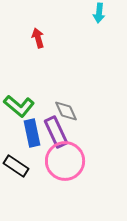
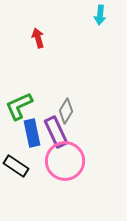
cyan arrow: moved 1 px right, 2 px down
green L-shape: rotated 116 degrees clockwise
gray diamond: rotated 55 degrees clockwise
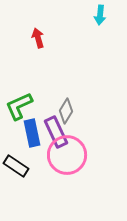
pink circle: moved 2 px right, 6 px up
